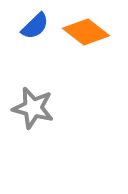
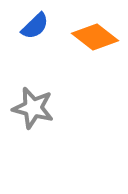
orange diamond: moved 9 px right, 5 px down
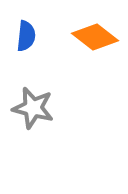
blue semicircle: moved 9 px left, 10 px down; rotated 40 degrees counterclockwise
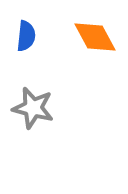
orange diamond: rotated 24 degrees clockwise
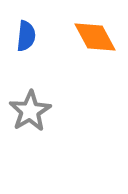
gray star: moved 3 px left, 3 px down; rotated 27 degrees clockwise
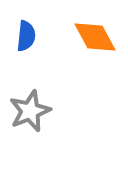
gray star: rotated 9 degrees clockwise
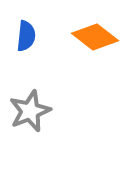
orange diamond: rotated 24 degrees counterclockwise
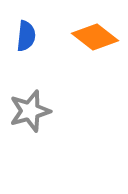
gray star: rotated 6 degrees clockwise
